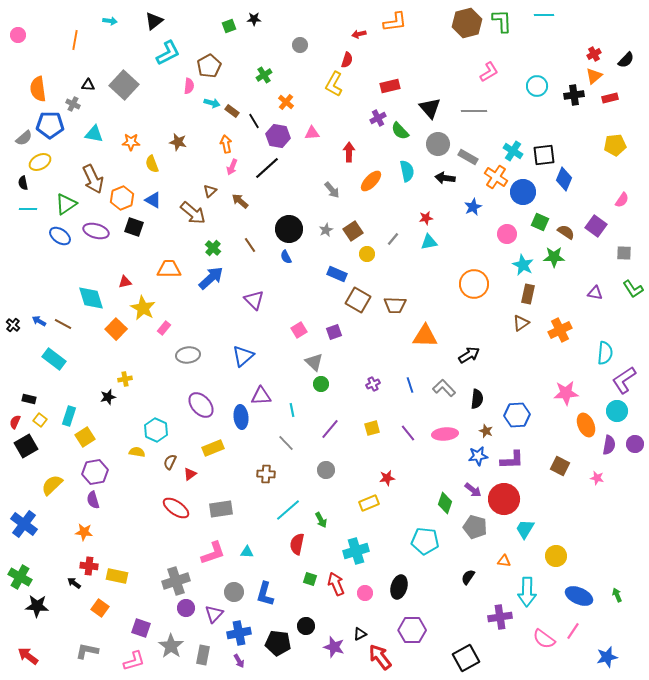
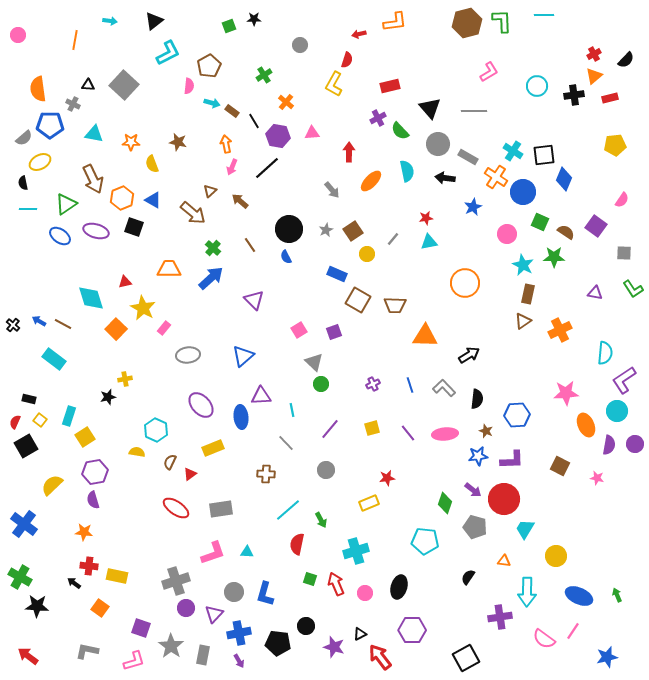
orange circle at (474, 284): moved 9 px left, 1 px up
brown triangle at (521, 323): moved 2 px right, 2 px up
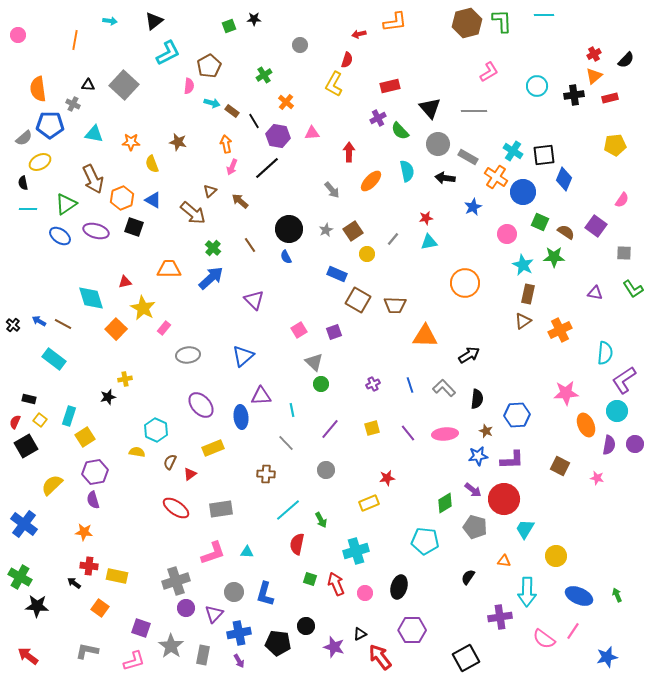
green diamond at (445, 503): rotated 40 degrees clockwise
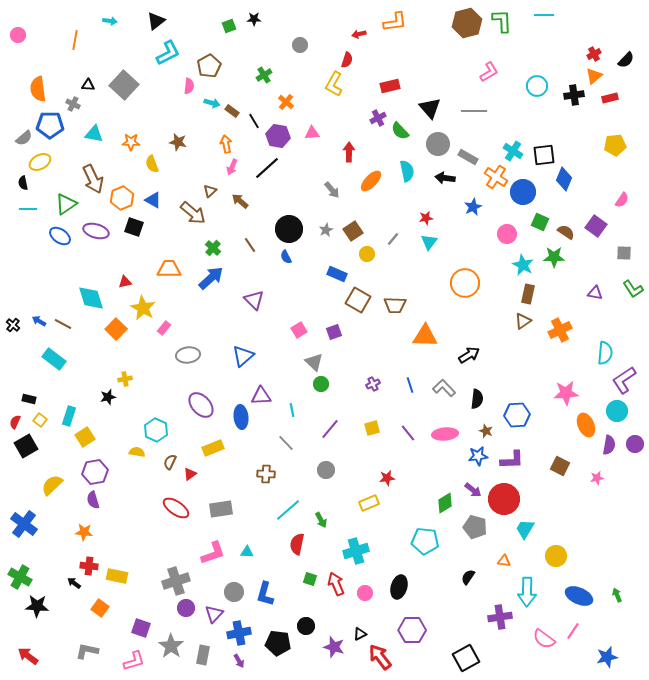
black triangle at (154, 21): moved 2 px right
cyan triangle at (429, 242): rotated 42 degrees counterclockwise
pink star at (597, 478): rotated 24 degrees counterclockwise
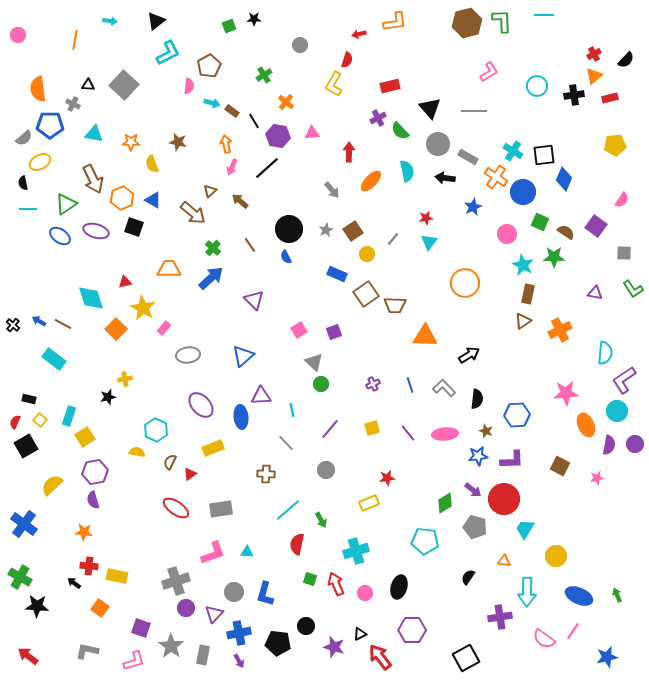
brown square at (358, 300): moved 8 px right, 6 px up; rotated 25 degrees clockwise
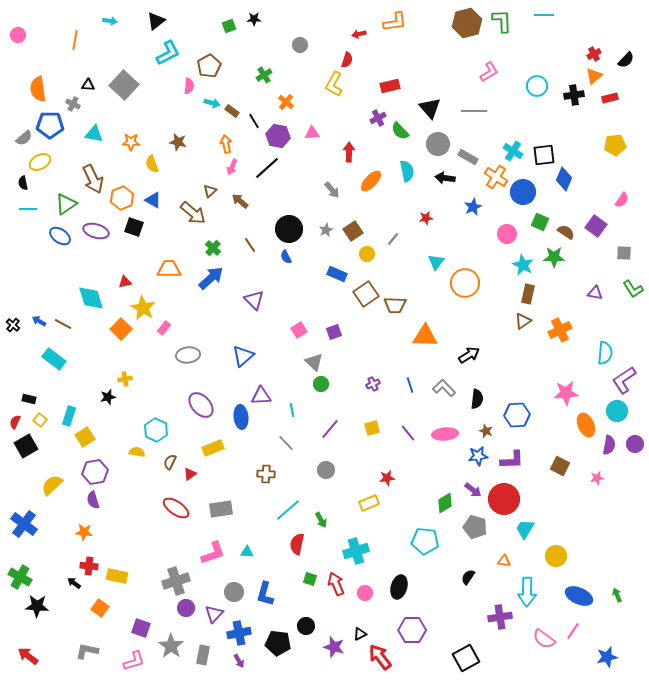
cyan triangle at (429, 242): moved 7 px right, 20 px down
orange square at (116, 329): moved 5 px right
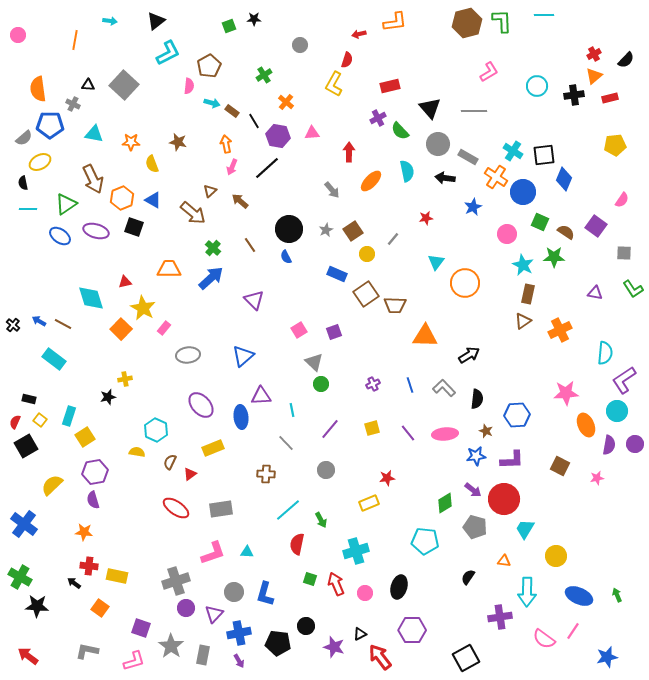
blue star at (478, 456): moved 2 px left
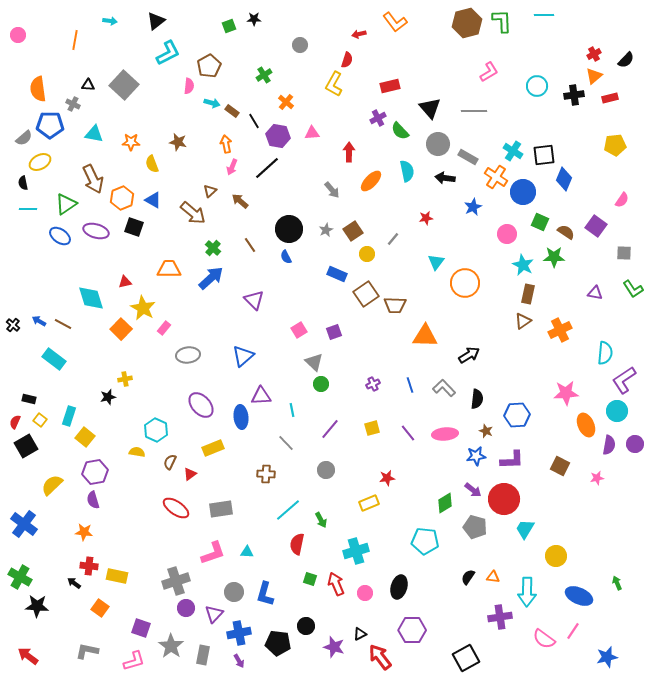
orange L-shape at (395, 22): rotated 60 degrees clockwise
yellow square at (85, 437): rotated 18 degrees counterclockwise
orange triangle at (504, 561): moved 11 px left, 16 px down
green arrow at (617, 595): moved 12 px up
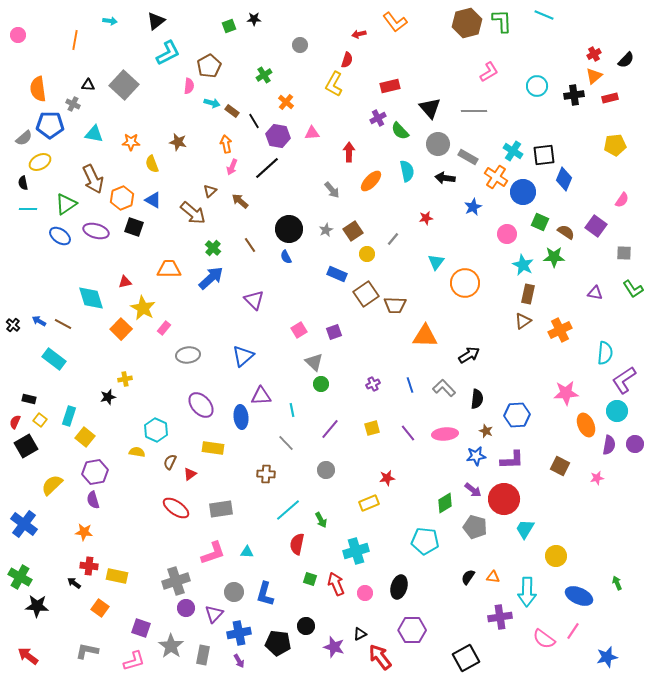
cyan line at (544, 15): rotated 24 degrees clockwise
yellow rectangle at (213, 448): rotated 30 degrees clockwise
